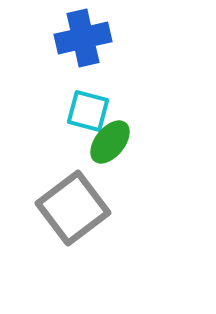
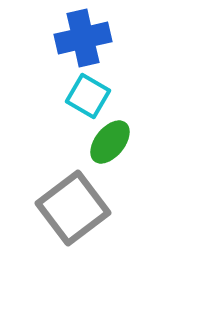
cyan square: moved 15 px up; rotated 15 degrees clockwise
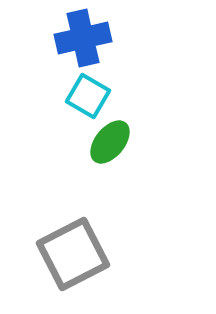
gray square: moved 46 px down; rotated 10 degrees clockwise
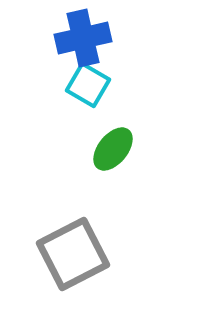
cyan square: moved 11 px up
green ellipse: moved 3 px right, 7 px down
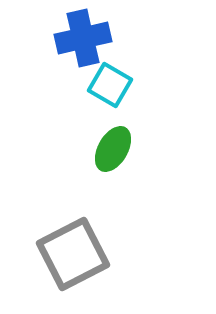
cyan square: moved 22 px right
green ellipse: rotated 9 degrees counterclockwise
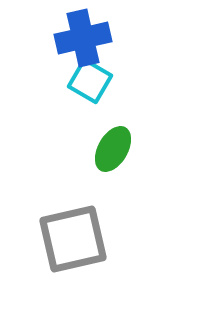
cyan square: moved 20 px left, 4 px up
gray square: moved 15 px up; rotated 14 degrees clockwise
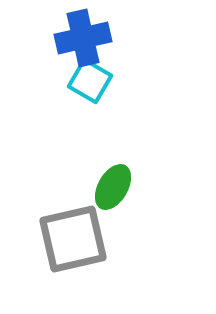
green ellipse: moved 38 px down
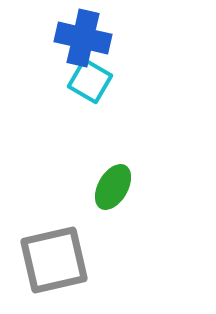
blue cross: rotated 26 degrees clockwise
gray square: moved 19 px left, 21 px down
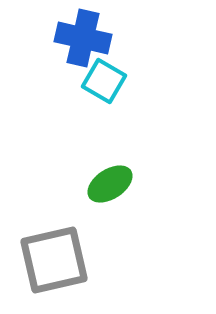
cyan square: moved 14 px right
green ellipse: moved 3 px left, 3 px up; rotated 27 degrees clockwise
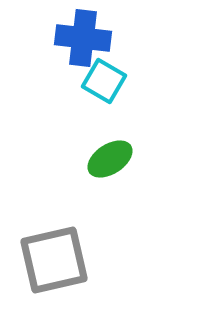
blue cross: rotated 6 degrees counterclockwise
green ellipse: moved 25 px up
